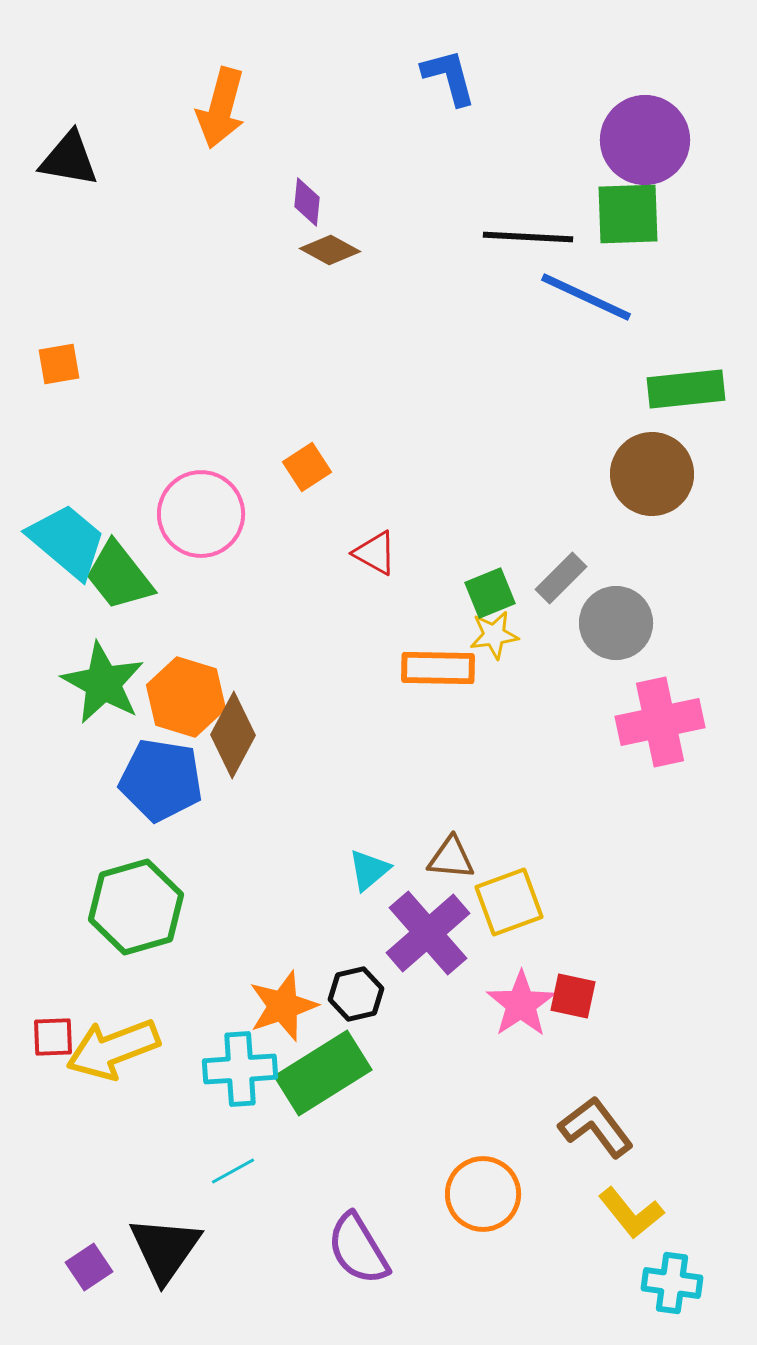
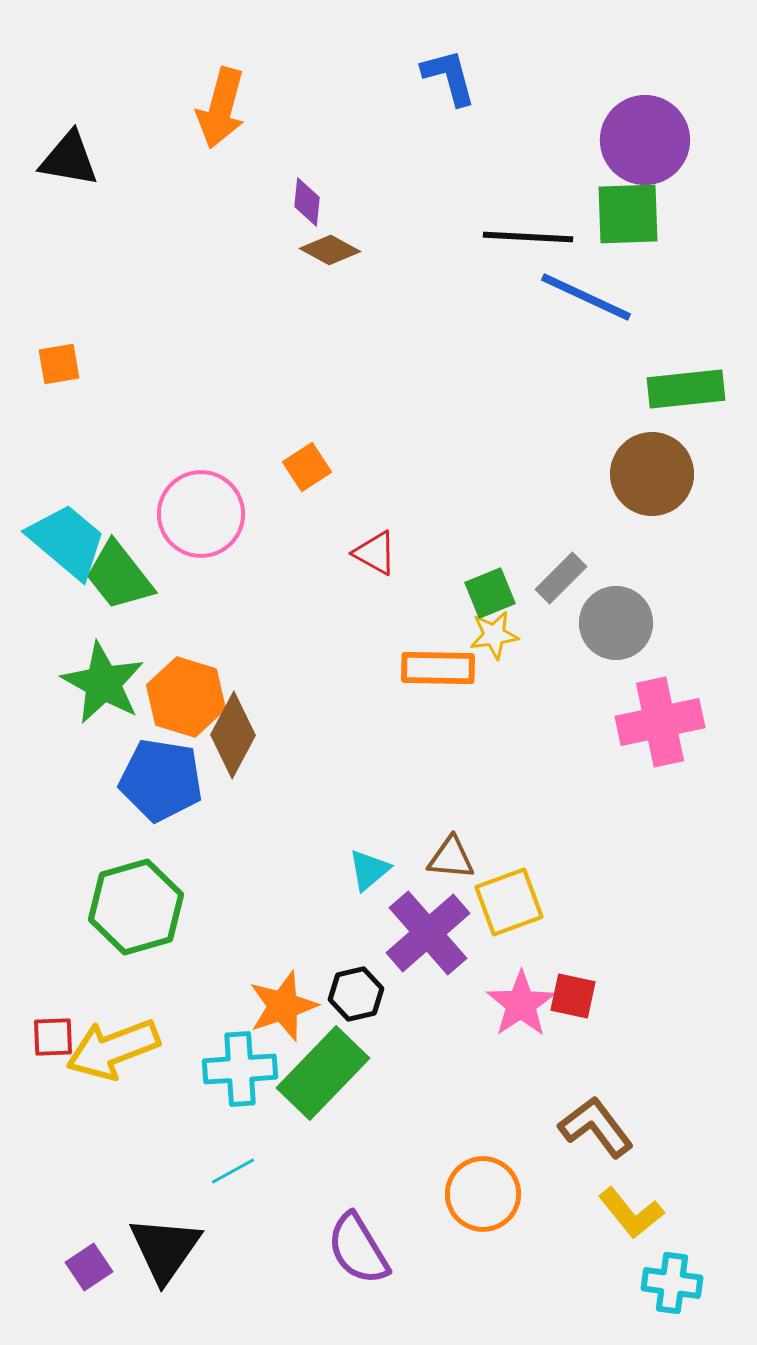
green rectangle at (323, 1073): rotated 14 degrees counterclockwise
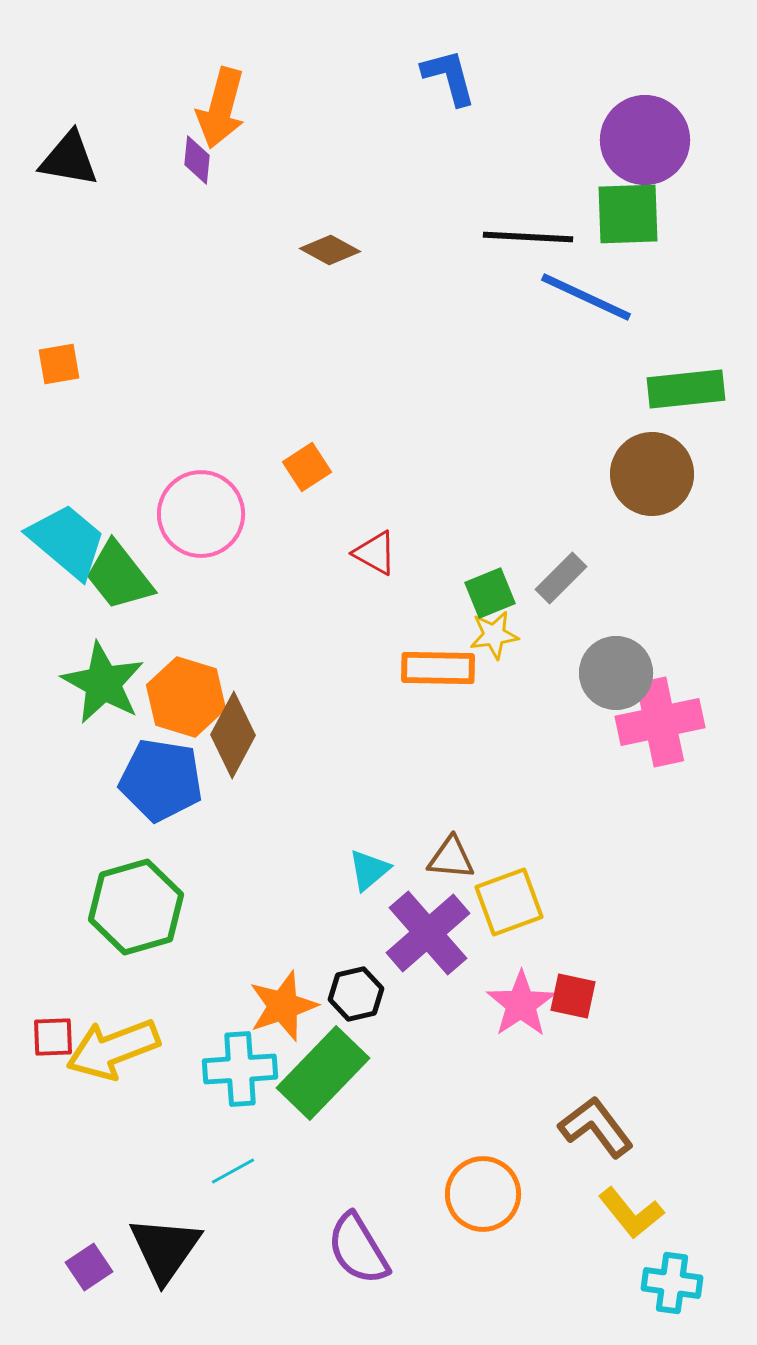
purple diamond at (307, 202): moved 110 px left, 42 px up
gray circle at (616, 623): moved 50 px down
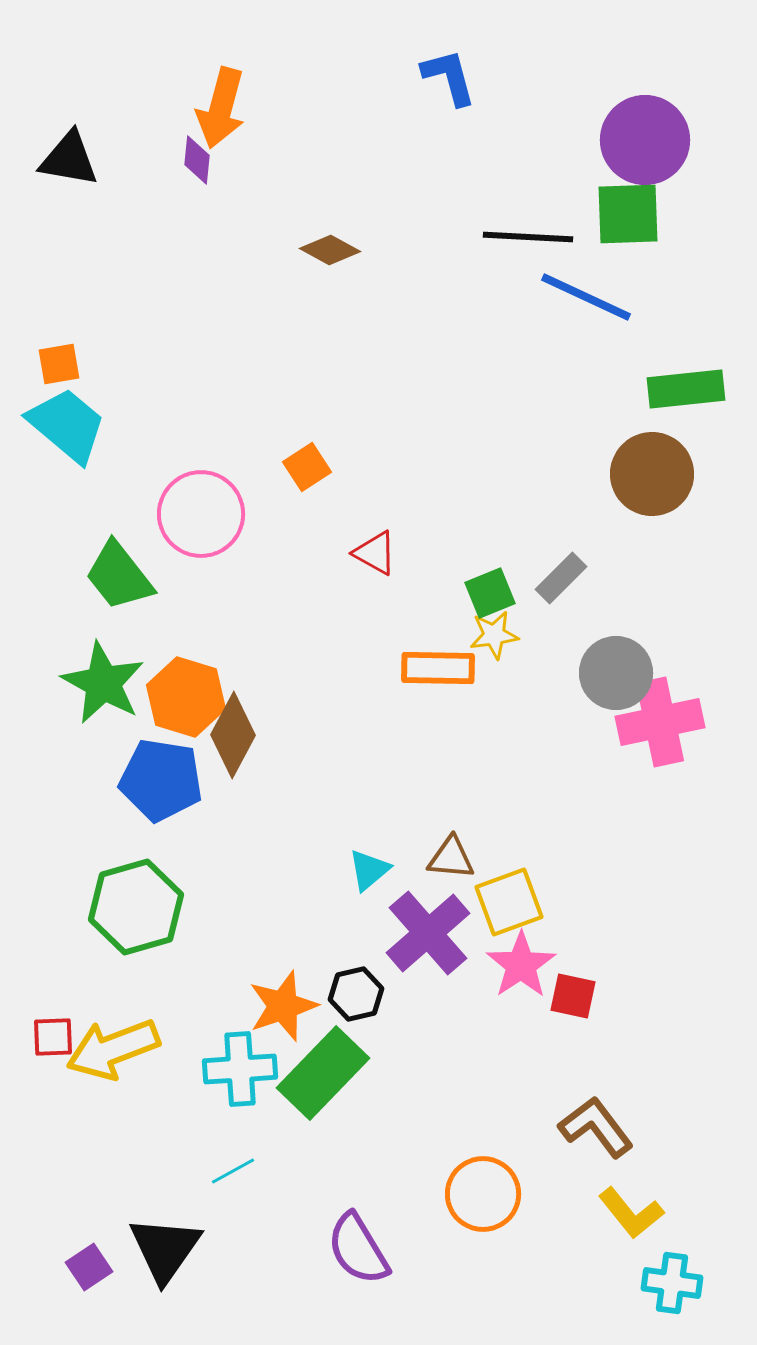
cyan trapezoid at (67, 541): moved 116 px up
pink star at (521, 1004): moved 39 px up
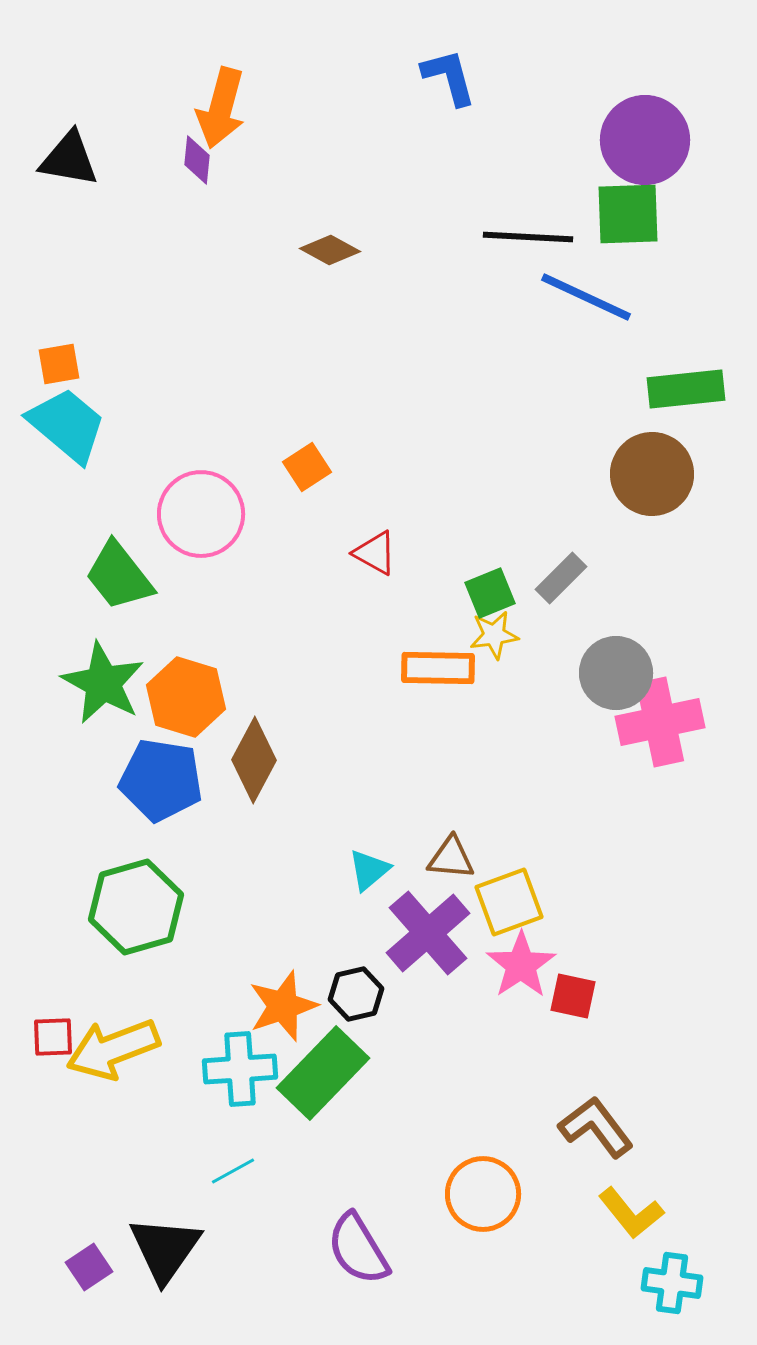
brown diamond at (233, 735): moved 21 px right, 25 px down
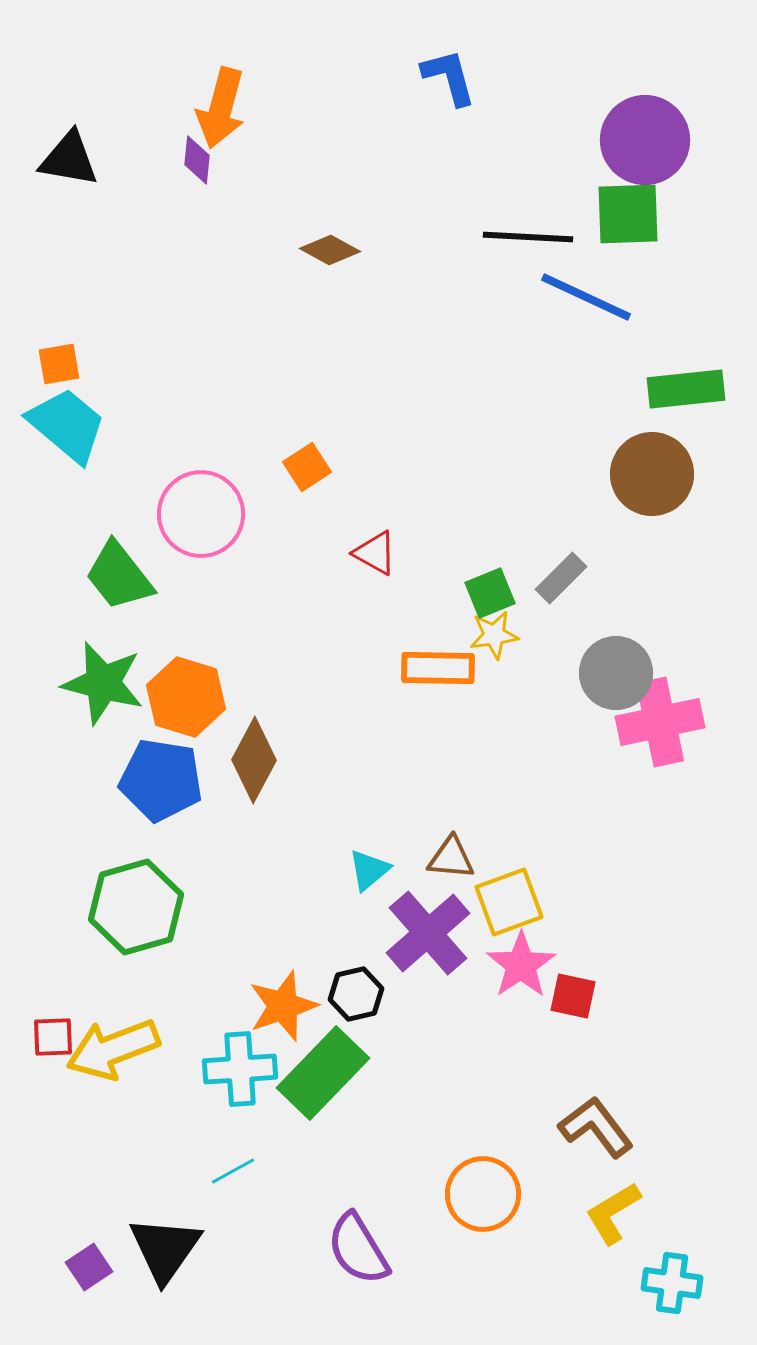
green star at (103, 683): rotated 14 degrees counterclockwise
yellow L-shape at (631, 1213): moved 18 px left; rotated 98 degrees clockwise
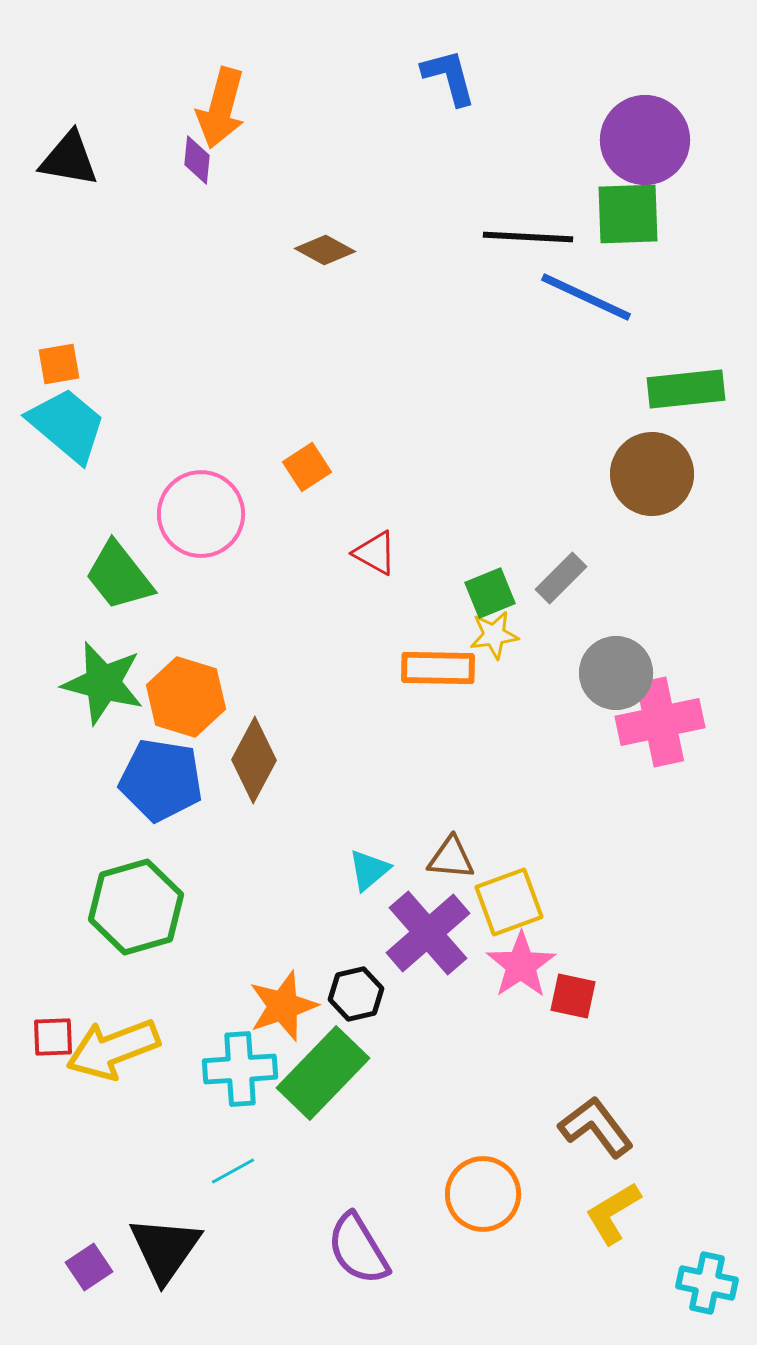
brown diamond at (330, 250): moved 5 px left
cyan cross at (672, 1283): moved 35 px right; rotated 4 degrees clockwise
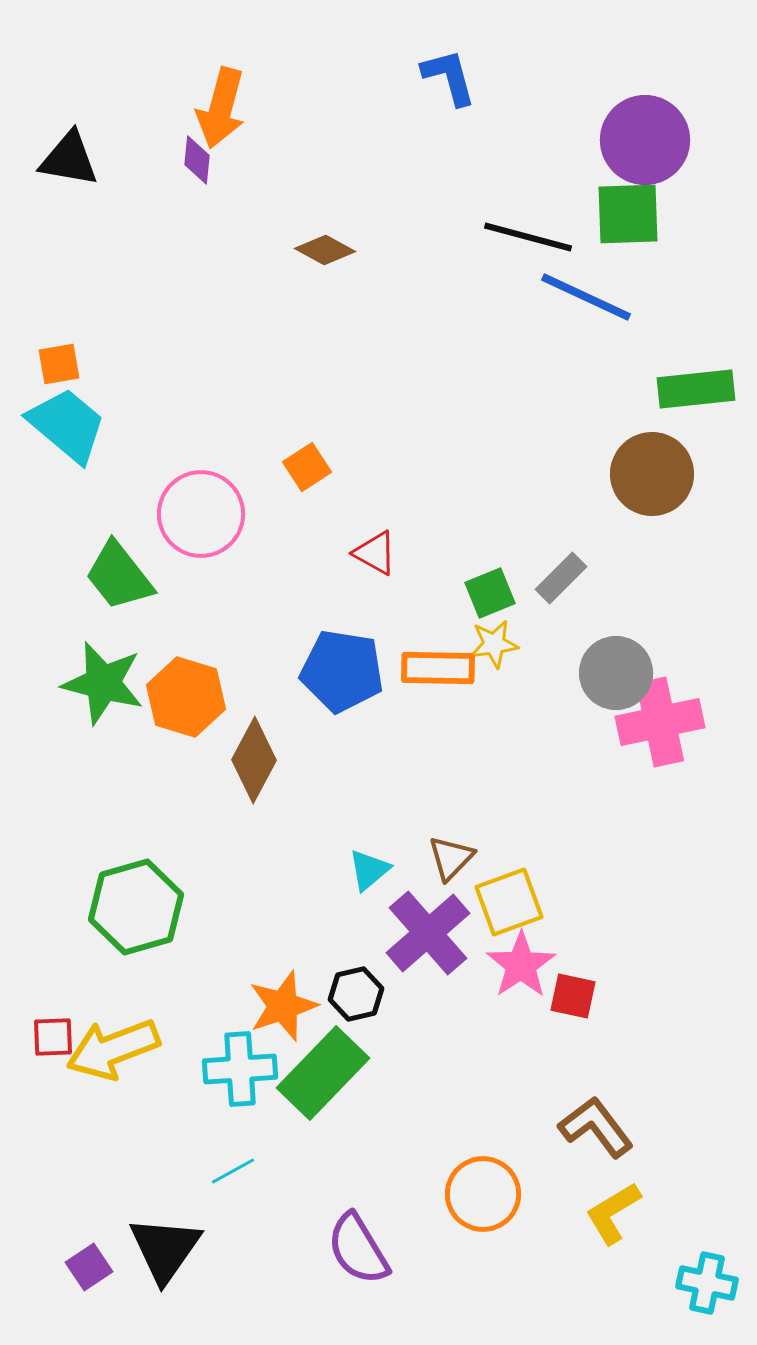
black line at (528, 237): rotated 12 degrees clockwise
green rectangle at (686, 389): moved 10 px right
yellow star at (494, 635): moved 9 px down
blue pentagon at (161, 780): moved 181 px right, 109 px up
brown triangle at (451, 858): rotated 51 degrees counterclockwise
